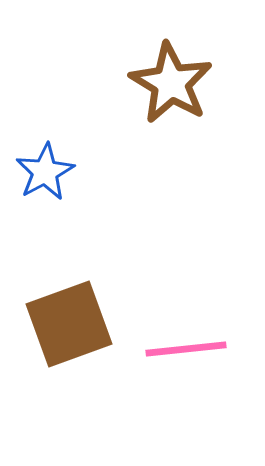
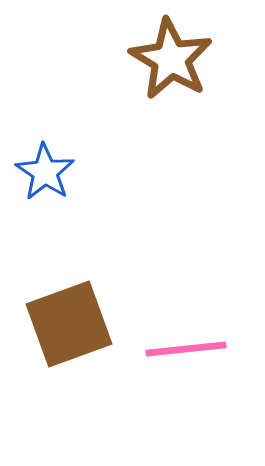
brown star: moved 24 px up
blue star: rotated 10 degrees counterclockwise
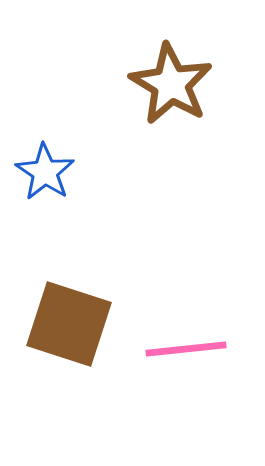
brown star: moved 25 px down
brown square: rotated 38 degrees clockwise
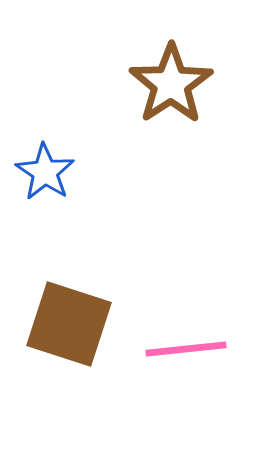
brown star: rotated 8 degrees clockwise
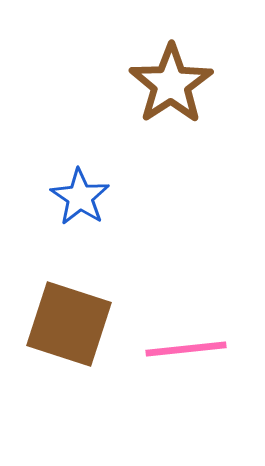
blue star: moved 35 px right, 25 px down
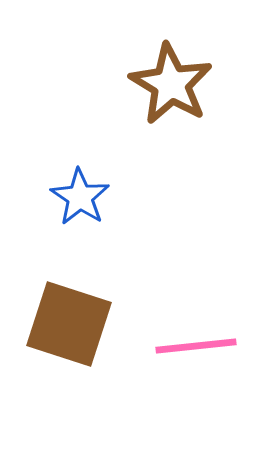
brown star: rotated 8 degrees counterclockwise
pink line: moved 10 px right, 3 px up
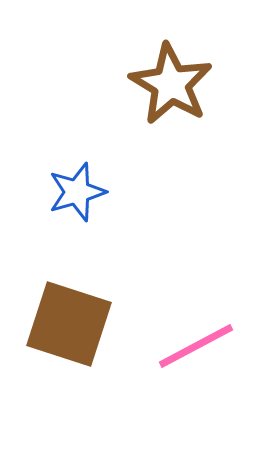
blue star: moved 3 px left, 5 px up; rotated 22 degrees clockwise
pink line: rotated 22 degrees counterclockwise
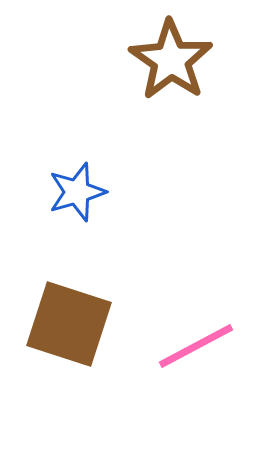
brown star: moved 24 px up; rotated 4 degrees clockwise
